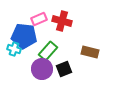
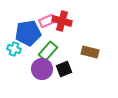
pink rectangle: moved 8 px right, 2 px down
blue pentagon: moved 4 px right, 3 px up; rotated 15 degrees counterclockwise
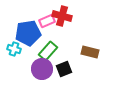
red cross: moved 5 px up
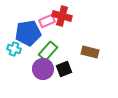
purple circle: moved 1 px right
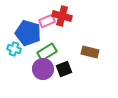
blue pentagon: rotated 25 degrees clockwise
green rectangle: moved 1 px left, 1 px down; rotated 18 degrees clockwise
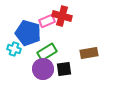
brown rectangle: moved 1 px left, 1 px down; rotated 24 degrees counterclockwise
black square: rotated 14 degrees clockwise
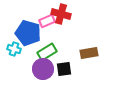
red cross: moved 1 px left, 2 px up
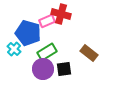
cyan cross: rotated 24 degrees clockwise
brown rectangle: rotated 48 degrees clockwise
